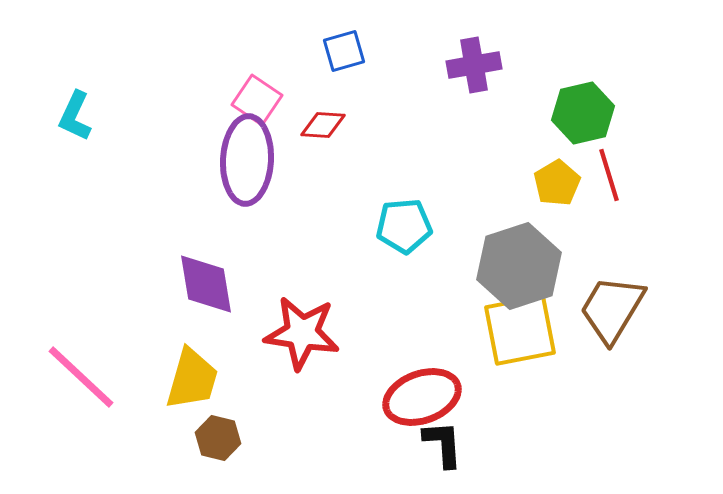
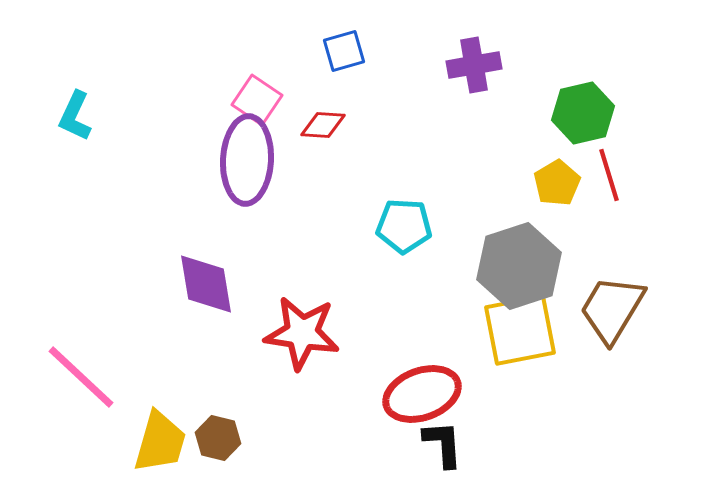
cyan pentagon: rotated 8 degrees clockwise
yellow trapezoid: moved 32 px left, 63 px down
red ellipse: moved 3 px up
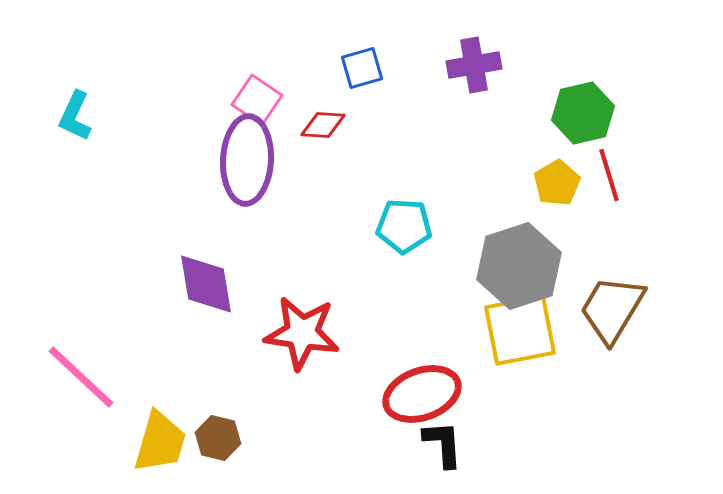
blue square: moved 18 px right, 17 px down
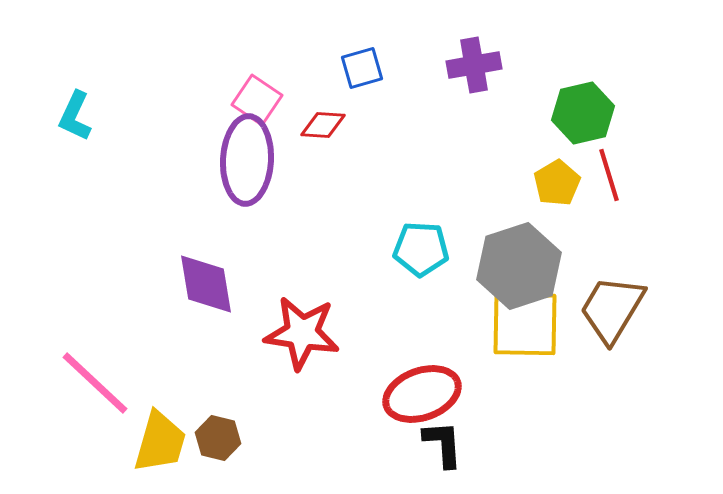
cyan pentagon: moved 17 px right, 23 px down
yellow square: moved 5 px right, 6 px up; rotated 12 degrees clockwise
pink line: moved 14 px right, 6 px down
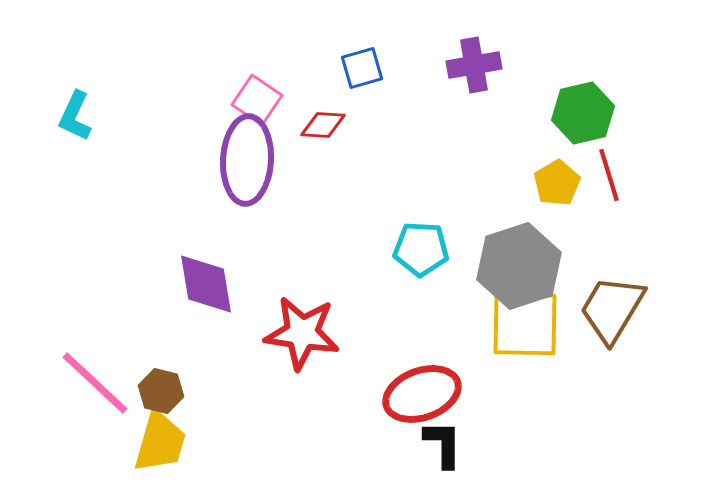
brown hexagon: moved 57 px left, 47 px up
black L-shape: rotated 4 degrees clockwise
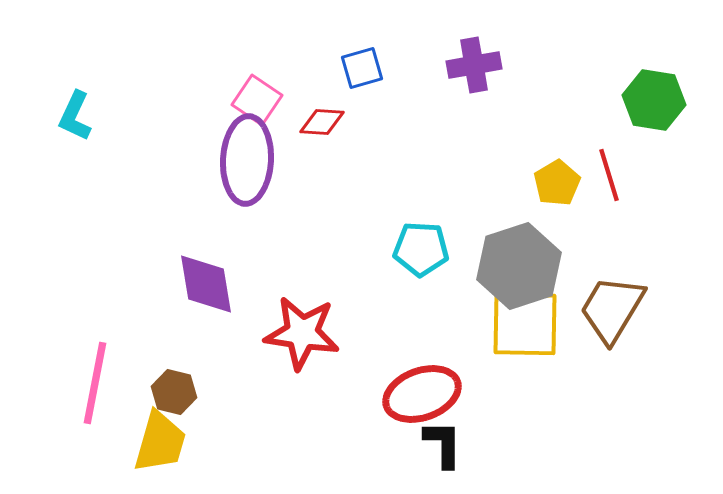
green hexagon: moved 71 px right, 13 px up; rotated 22 degrees clockwise
red diamond: moved 1 px left, 3 px up
pink line: rotated 58 degrees clockwise
brown hexagon: moved 13 px right, 1 px down
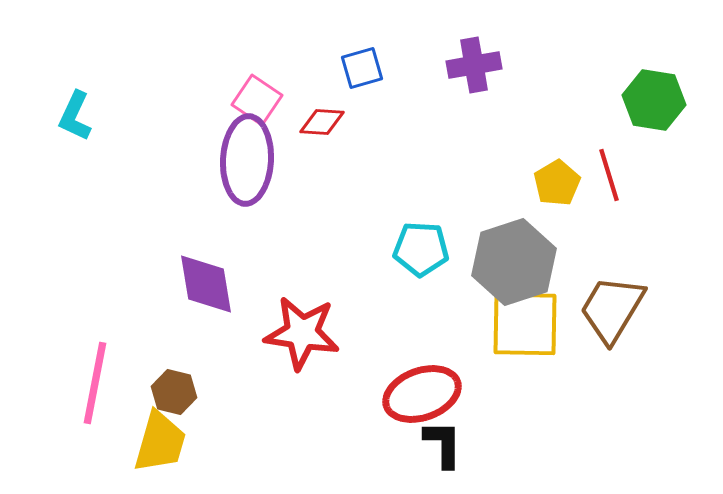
gray hexagon: moved 5 px left, 4 px up
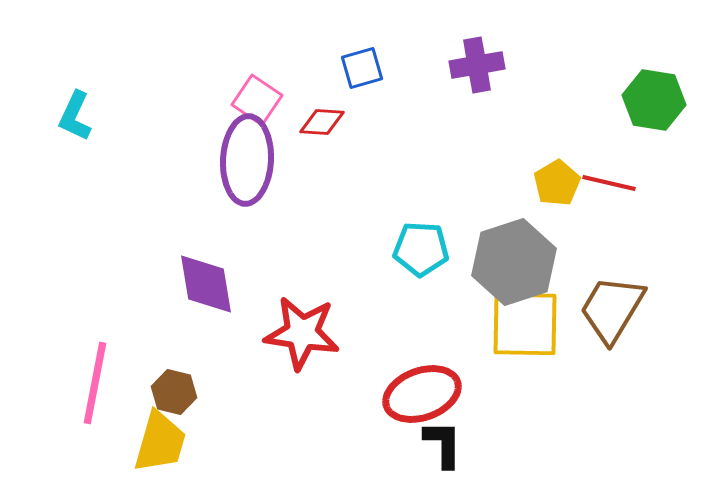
purple cross: moved 3 px right
red line: moved 8 px down; rotated 60 degrees counterclockwise
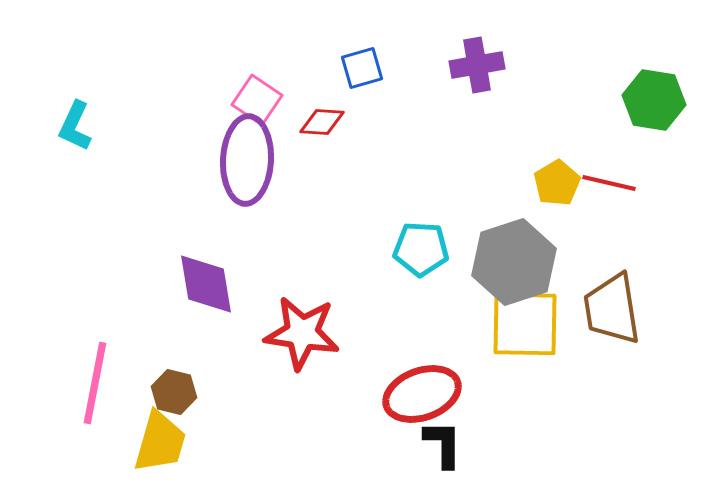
cyan L-shape: moved 10 px down
brown trapezoid: rotated 40 degrees counterclockwise
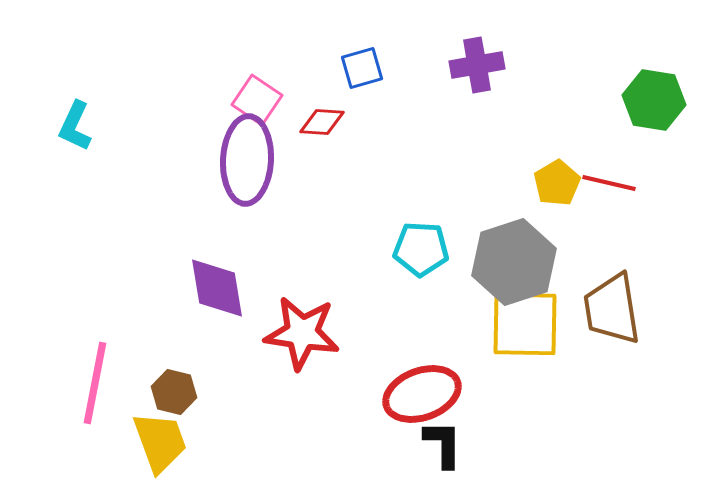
purple diamond: moved 11 px right, 4 px down
yellow trapezoid: rotated 36 degrees counterclockwise
